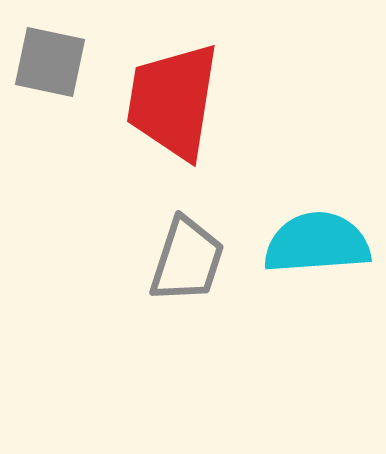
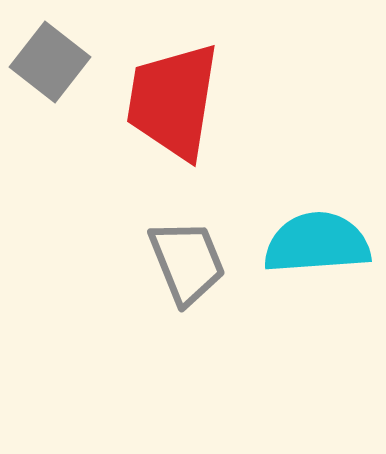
gray square: rotated 26 degrees clockwise
gray trapezoid: moved 2 px down; rotated 40 degrees counterclockwise
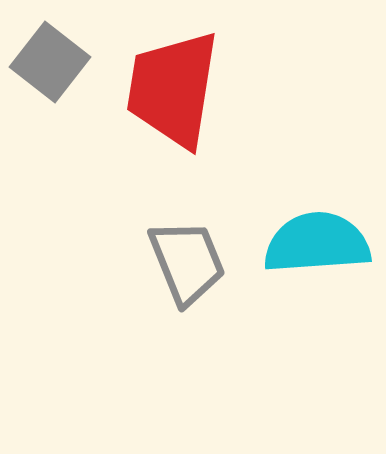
red trapezoid: moved 12 px up
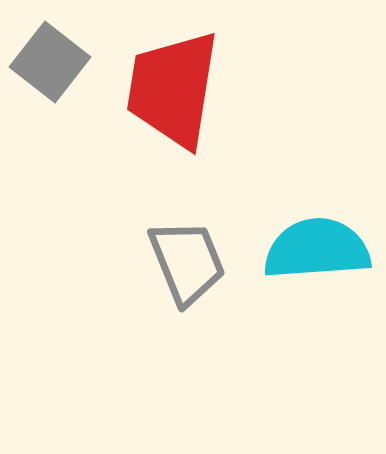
cyan semicircle: moved 6 px down
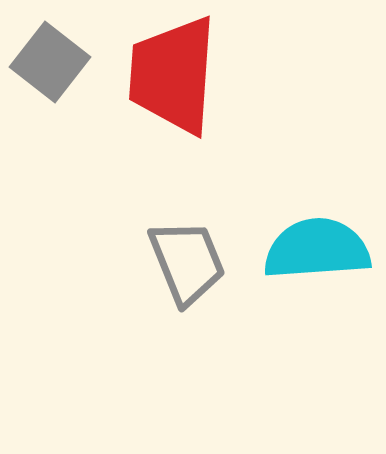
red trapezoid: moved 14 px up; rotated 5 degrees counterclockwise
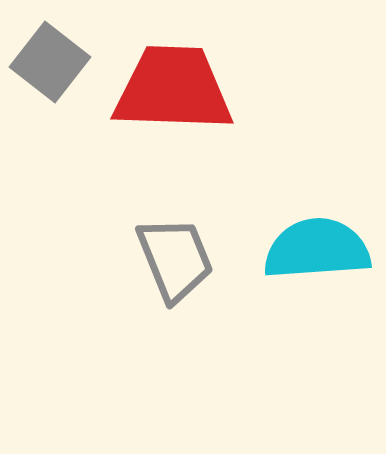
red trapezoid: moved 14 px down; rotated 88 degrees clockwise
gray trapezoid: moved 12 px left, 3 px up
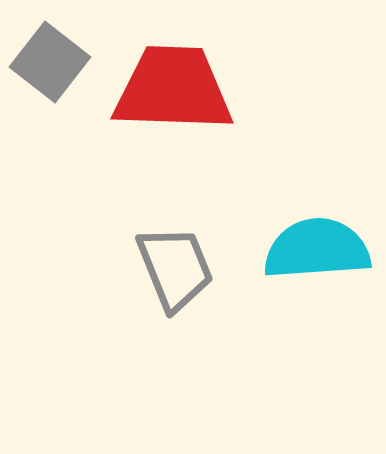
gray trapezoid: moved 9 px down
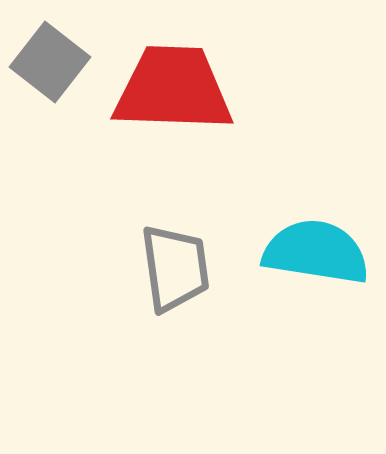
cyan semicircle: moved 1 px left, 3 px down; rotated 13 degrees clockwise
gray trapezoid: rotated 14 degrees clockwise
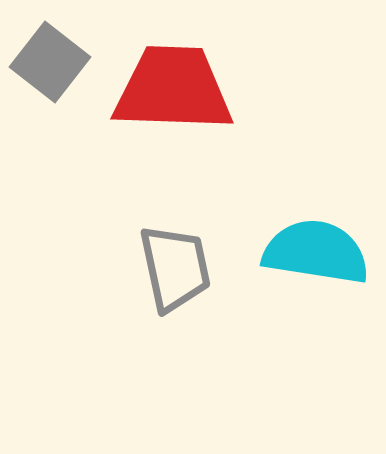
gray trapezoid: rotated 4 degrees counterclockwise
